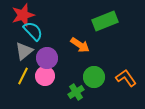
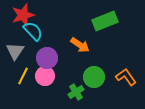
gray triangle: moved 9 px left; rotated 18 degrees counterclockwise
orange L-shape: moved 1 px up
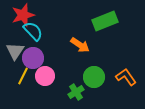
purple circle: moved 14 px left
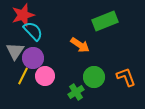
orange L-shape: rotated 15 degrees clockwise
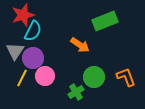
cyan semicircle: rotated 70 degrees clockwise
yellow line: moved 1 px left, 2 px down
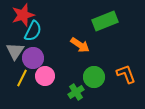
orange L-shape: moved 3 px up
